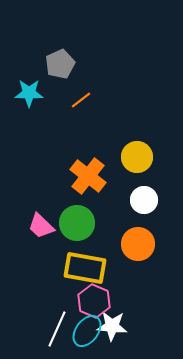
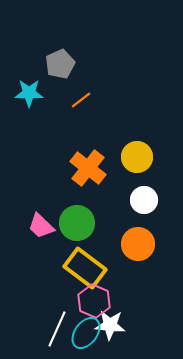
orange cross: moved 8 px up
yellow rectangle: rotated 27 degrees clockwise
white star: moved 2 px left, 1 px up
cyan ellipse: moved 1 px left, 2 px down
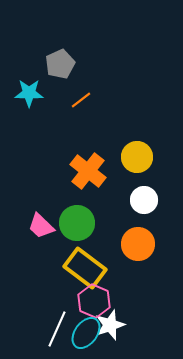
orange cross: moved 3 px down
white star: rotated 24 degrees counterclockwise
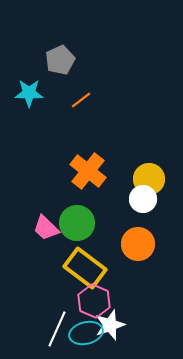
gray pentagon: moved 4 px up
yellow circle: moved 12 px right, 22 px down
white circle: moved 1 px left, 1 px up
pink trapezoid: moved 5 px right, 2 px down
cyan ellipse: rotated 40 degrees clockwise
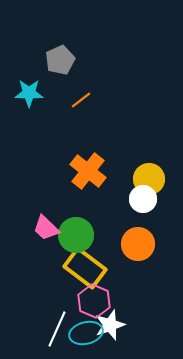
green circle: moved 1 px left, 12 px down
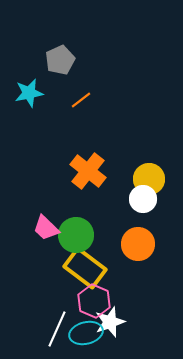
cyan star: rotated 12 degrees counterclockwise
white star: moved 3 px up
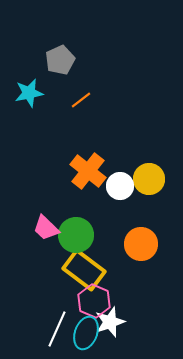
white circle: moved 23 px left, 13 px up
orange circle: moved 3 px right
yellow rectangle: moved 1 px left, 2 px down
cyan ellipse: rotated 56 degrees counterclockwise
